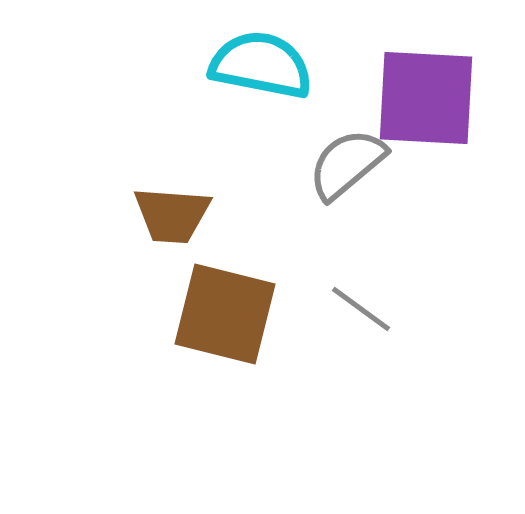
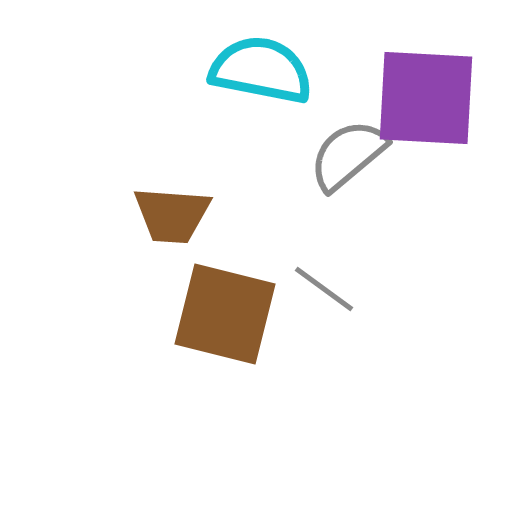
cyan semicircle: moved 5 px down
gray semicircle: moved 1 px right, 9 px up
gray line: moved 37 px left, 20 px up
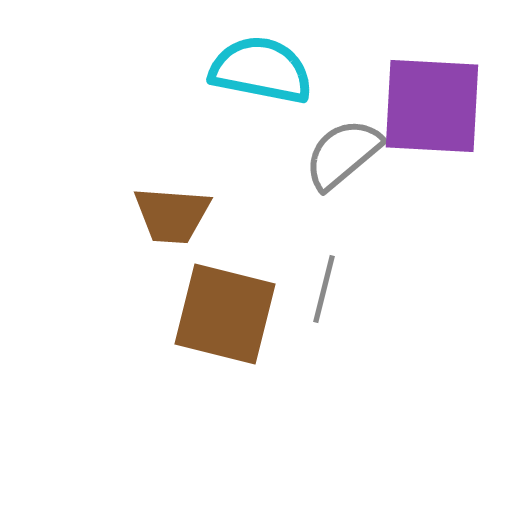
purple square: moved 6 px right, 8 px down
gray semicircle: moved 5 px left, 1 px up
gray line: rotated 68 degrees clockwise
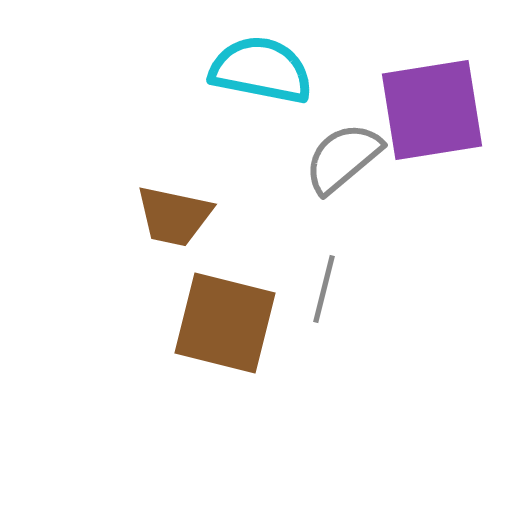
purple square: moved 4 px down; rotated 12 degrees counterclockwise
gray semicircle: moved 4 px down
brown trapezoid: moved 2 px right, 1 px down; rotated 8 degrees clockwise
brown square: moved 9 px down
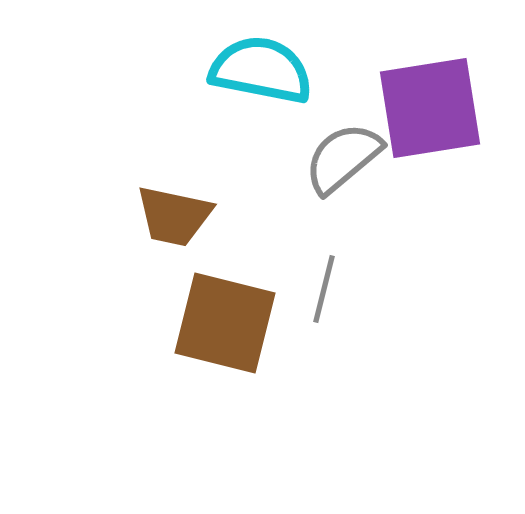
purple square: moved 2 px left, 2 px up
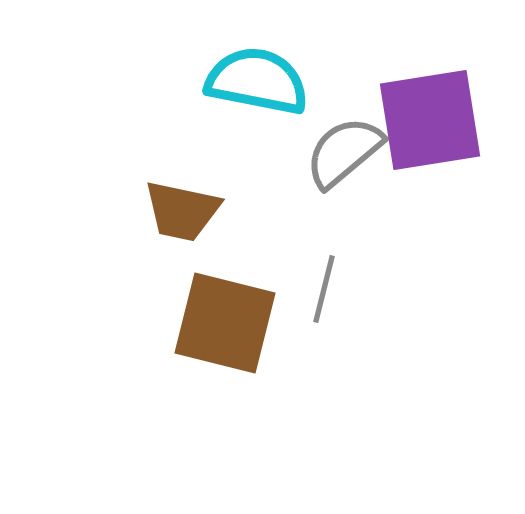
cyan semicircle: moved 4 px left, 11 px down
purple square: moved 12 px down
gray semicircle: moved 1 px right, 6 px up
brown trapezoid: moved 8 px right, 5 px up
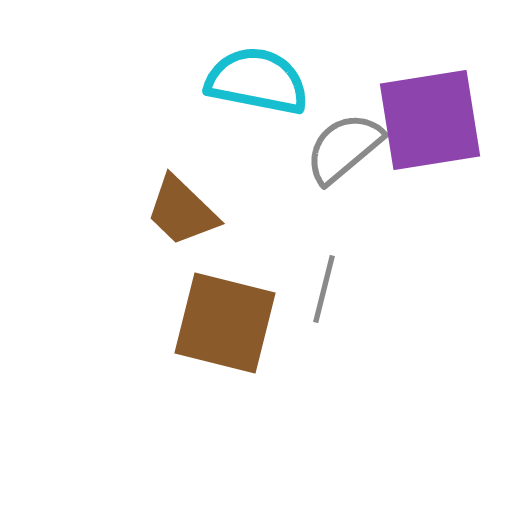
gray semicircle: moved 4 px up
brown trapezoid: rotated 32 degrees clockwise
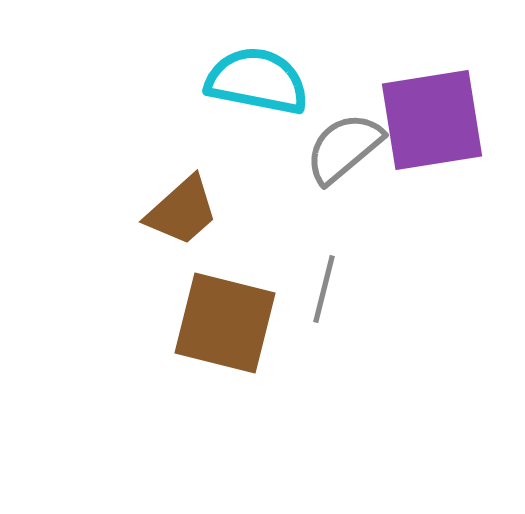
purple square: moved 2 px right
brown trapezoid: rotated 86 degrees counterclockwise
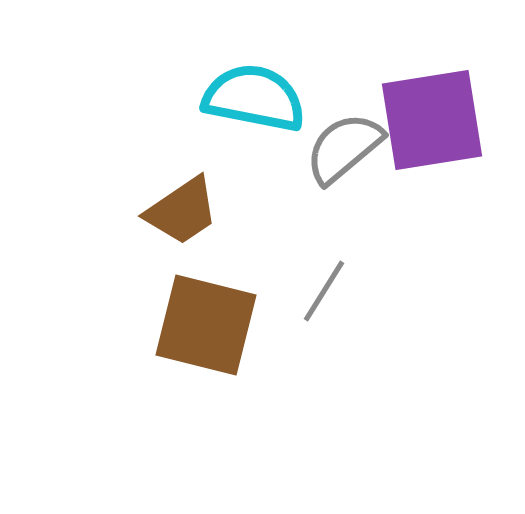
cyan semicircle: moved 3 px left, 17 px down
brown trapezoid: rotated 8 degrees clockwise
gray line: moved 2 px down; rotated 18 degrees clockwise
brown square: moved 19 px left, 2 px down
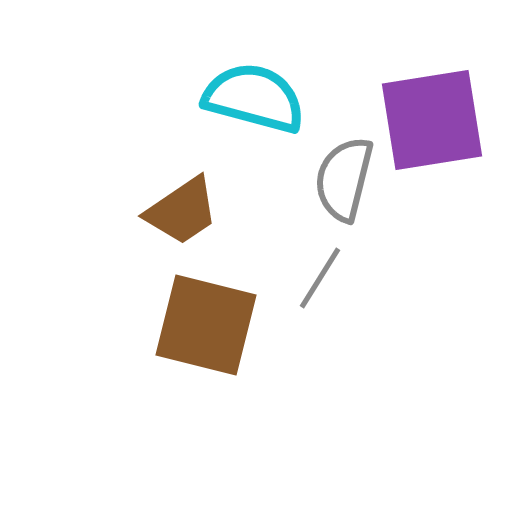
cyan semicircle: rotated 4 degrees clockwise
gray semicircle: moved 31 px down; rotated 36 degrees counterclockwise
gray line: moved 4 px left, 13 px up
